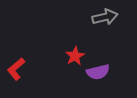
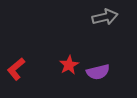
red star: moved 6 px left, 9 px down
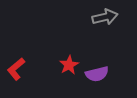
purple semicircle: moved 1 px left, 2 px down
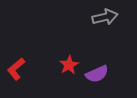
purple semicircle: rotated 10 degrees counterclockwise
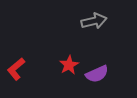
gray arrow: moved 11 px left, 4 px down
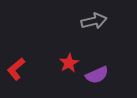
red star: moved 2 px up
purple semicircle: moved 1 px down
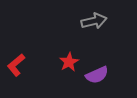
red star: moved 1 px up
red L-shape: moved 4 px up
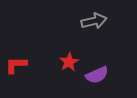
red L-shape: rotated 40 degrees clockwise
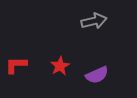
red star: moved 9 px left, 4 px down
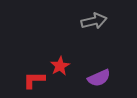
red L-shape: moved 18 px right, 15 px down
purple semicircle: moved 2 px right, 3 px down
